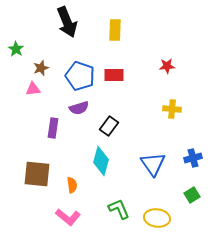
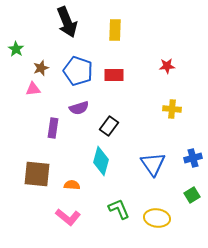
blue pentagon: moved 2 px left, 5 px up
orange semicircle: rotated 77 degrees counterclockwise
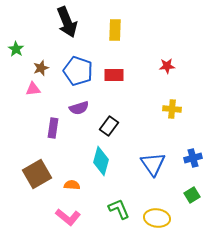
brown square: rotated 36 degrees counterclockwise
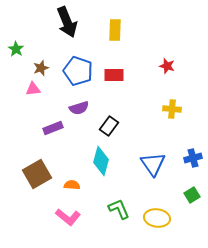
red star: rotated 21 degrees clockwise
purple rectangle: rotated 60 degrees clockwise
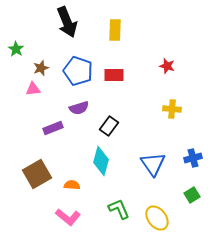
yellow ellipse: rotated 45 degrees clockwise
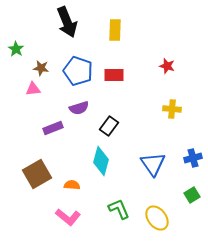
brown star: rotated 28 degrees clockwise
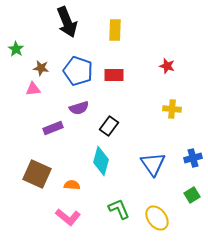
brown square: rotated 36 degrees counterclockwise
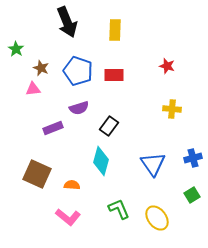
brown star: rotated 14 degrees clockwise
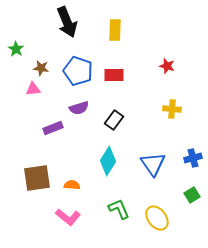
brown star: rotated 14 degrees counterclockwise
black rectangle: moved 5 px right, 6 px up
cyan diamond: moved 7 px right; rotated 16 degrees clockwise
brown square: moved 4 px down; rotated 32 degrees counterclockwise
